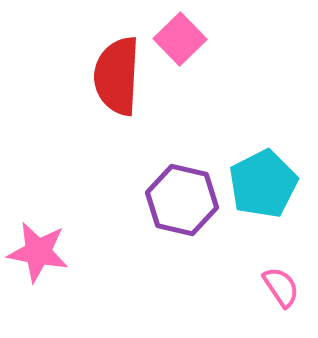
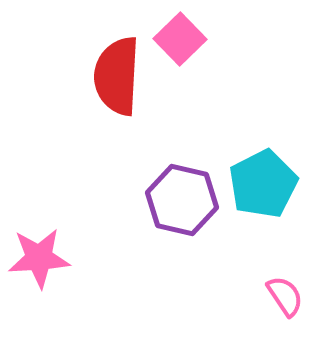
pink star: moved 1 px right, 6 px down; rotated 14 degrees counterclockwise
pink semicircle: moved 4 px right, 9 px down
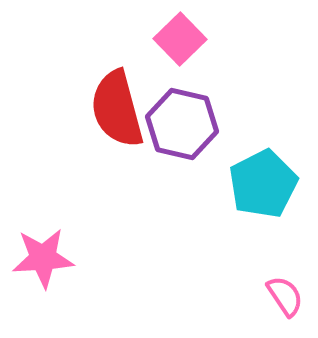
red semicircle: moved 33 px down; rotated 18 degrees counterclockwise
purple hexagon: moved 76 px up
pink star: moved 4 px right
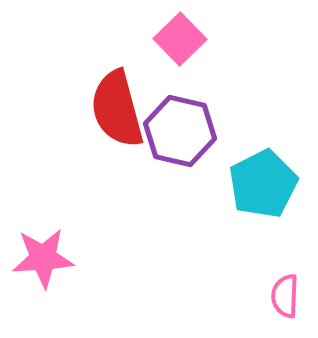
purple hexagon: moved 2 px left, 7 px down
pink semicircle: rotated 144 degrees counterclockwise
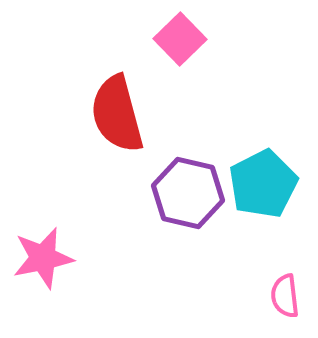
red semicircle: moved 5 px down
purple hexagon: moved 8 px right, 62 px down
pink star: rotated 8 degrees counterclockwise
pink semicircle: rotated 9 degrees counterclockwise
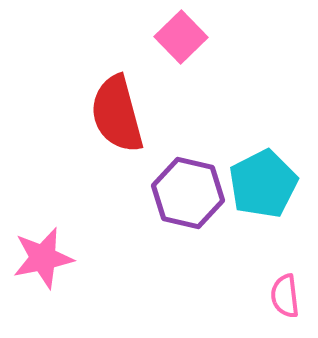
pink square: moved 1 px right, 2 px up
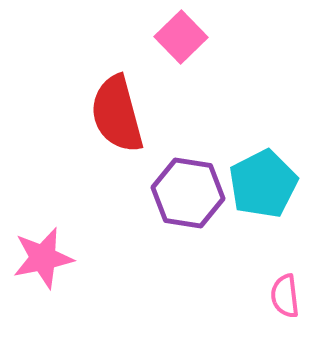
purple hexagon: rotated 4 degrees counterclockwise
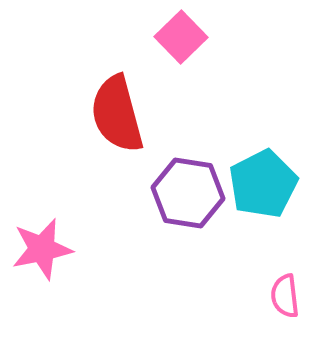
pink star: moved 1 px left, 9 px up
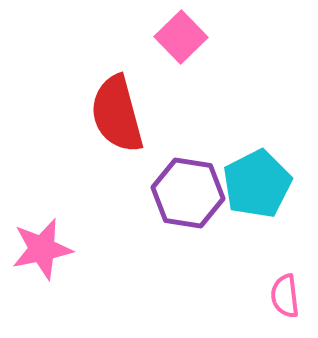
cyan pentagon: moved 6 px left
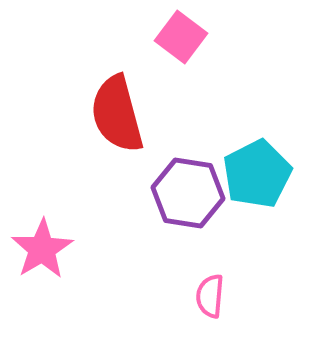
pink square: rotated 9 degrees counterclockwise
cyan pentagon: moved 10 px up
pink star: rotated 20 degrees counterclockwise
pink semicircle: moved 75 px left; rotated 12 degrees clockwise
